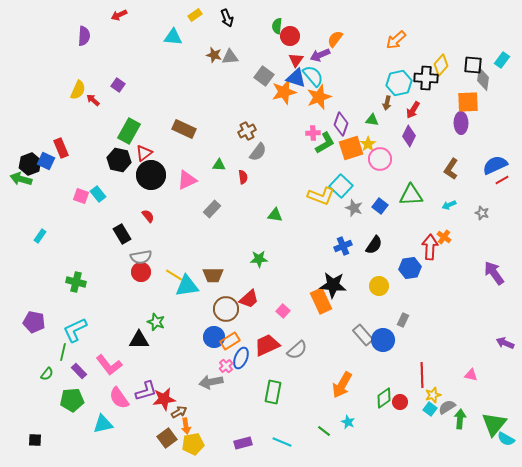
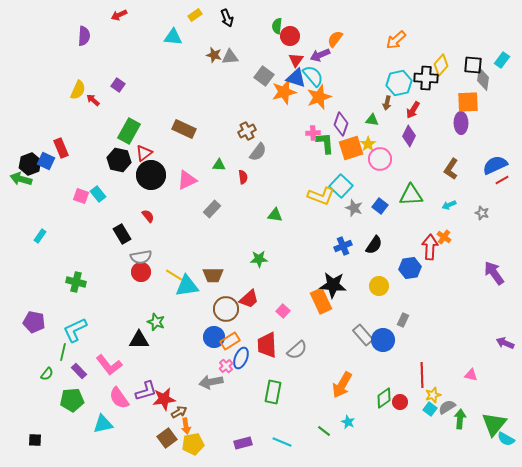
green L-shape at (325, 143): rotated 65 degrees counterclockwise
red trapezoid at (267, 345): rotated 68 degrees counterclockwise
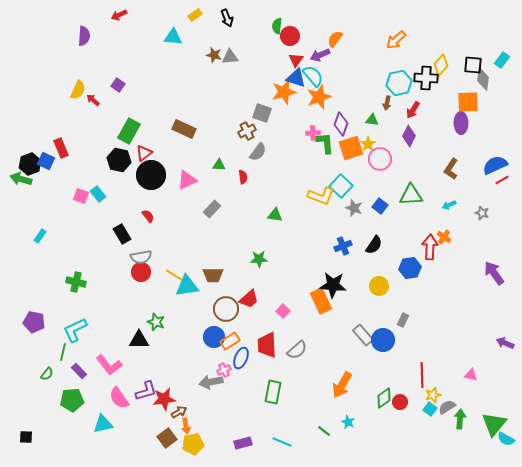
gray square at (264, 76): moved 2 px left, 37 px down; rotated 18 degrees counterclockwise
pink cross at (226, 366): moved 2 px left, 4 px down; rotated 16 degrees clockwise
black square at (35, 440): moved 9 px left, 3 px up
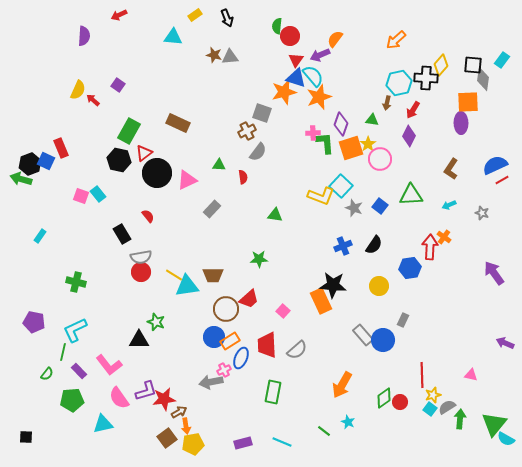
brown rectangle at (184, 129): moved 6 px left, 6 px up
black circle at (151, 175): moved 6 px right, 2 px up
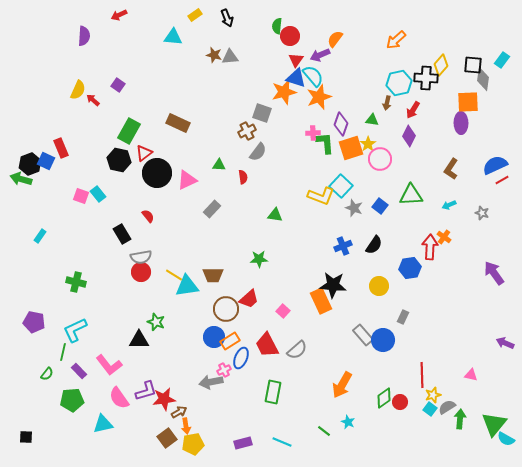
gray rectangle at (403, 320): moved 3 px up
red trapezoid at (267, 345): rotated 24 degrees counterclockwise
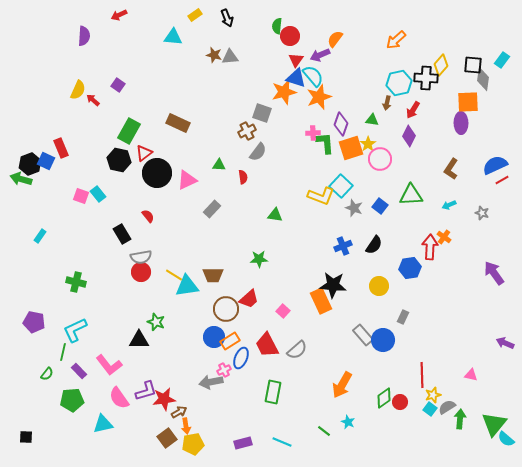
cyan semicircle at (506, 439): rotated 12 degrees clockwise
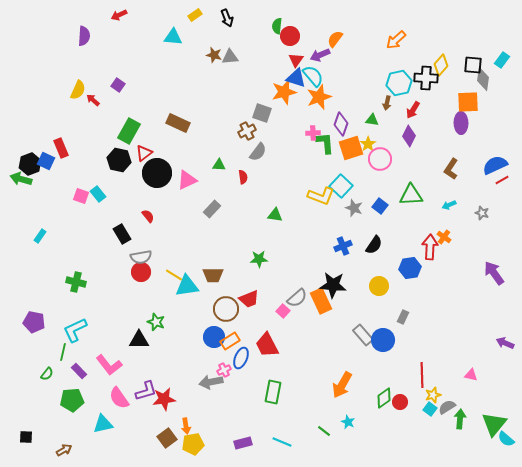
red trapezoid at (249, 299): rotated 20 degrees clockwise
gray semicircle at (297, 350): moved 52 px up
brown arrow at (179, 412): moved 115 px left, 38 px down
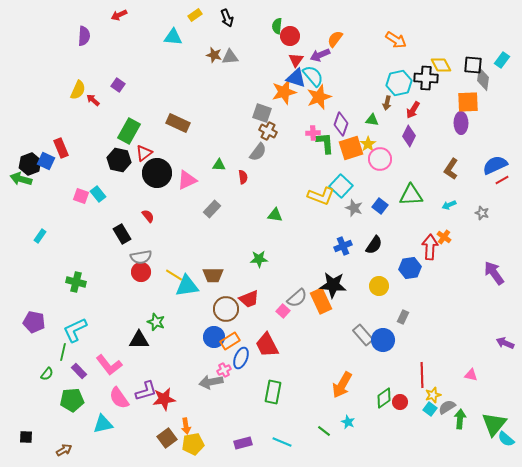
orange arrow at (396, 40): rotated 105 degrees counterclockwise
yellow diamond at (441, 65): rotated 70 degrees counterclockwise
brown cross at (247, 131): moved 21 px right; rotated 36 degrees counterclockwise
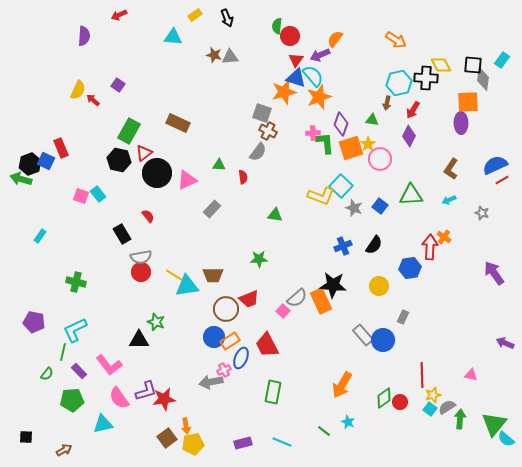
cyan arrow at (449, 205): moved 5 px up
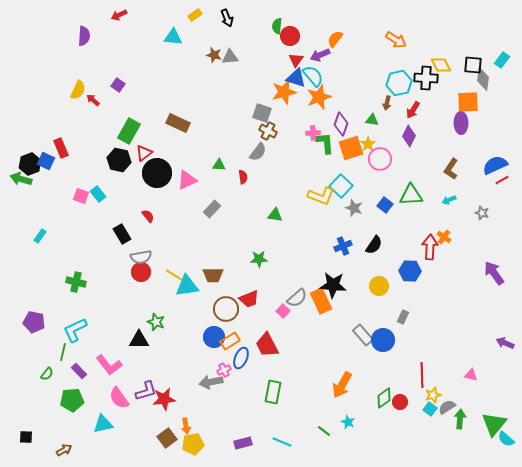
blue square at (380, 206): moved 5 px right, 1 px up
blue hexagon at (410, 268): moved 3 px down; rotated 10 degrees clockwise
